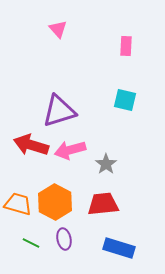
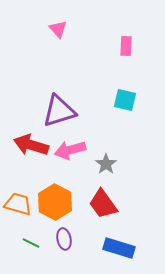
red trapezoid: rotated 120 degrees counterclockwise
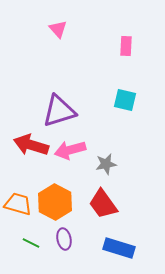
gray star: rotated 25 degrees clockwise
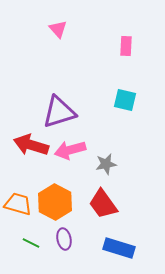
purple triangle: moved 1 px down
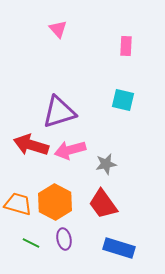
cyan square: moved 2 px left
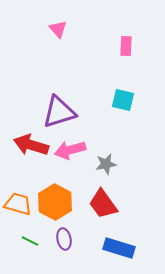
green line: moved 1 px left, 2 px up
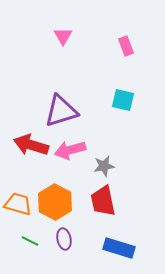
pink triangle: moved 5 px right, 7 px down; rotated 12 degrees clockwise
pink rectangle: rotated 24 degrees counterclockwise
purple triangle: moved 2 px right, 1 px up
gray star: moved 2 px left, 2 px down
red trapezoid: moved 3 px up; rotated 24 degrees clockwise
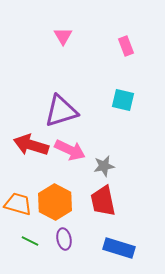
pink arrow: rotated 140 degrees counterclockwise
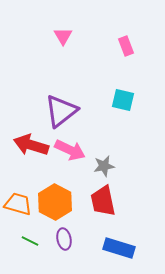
purple triangle: rotated 21 degrees counterclockwise
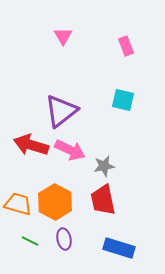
red trapezoid: moved 1 px up
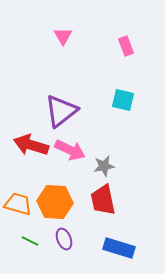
orange hexagon: rotated 24 degrees counterclockwise
purple ellipse: rotated 10 degrees counterclockwise
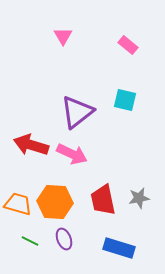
pink rectangle: moved 2 px right, 1 px up; rotated 30 degrees counterclockwise
cyan square: moved 2 px right
purple triangle: moved 16 px right, 1 px down
pink arrow: moved 2 px right, 4 px down
gray star: moved 35 px right, 32 px down
